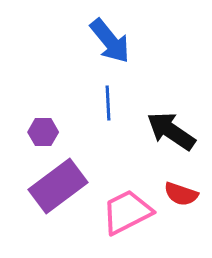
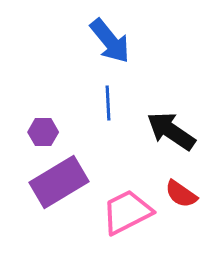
purple rectangle: moved 1 px right, 4 px up; rotated 6 degrees clockwise
red semicircle: rotated 16 degrees clockwise
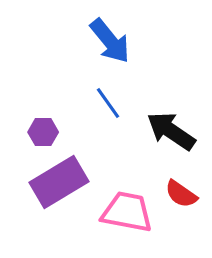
blue line: rotated 32 degrees counterclockwise
pink trapezoid: rotated 38 degrees clockwise
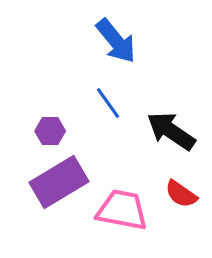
blue arrow: moved 6 px right
purple hexagon: moved 7 px right, 1 px up
pink trapezoid: moved 5 px left, 2 px up
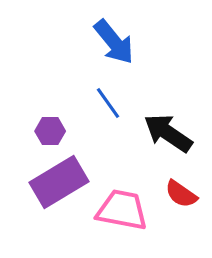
blue arrow: moved 2 px left, 1 px down
black arrow: moved 3 px left, 2 px down
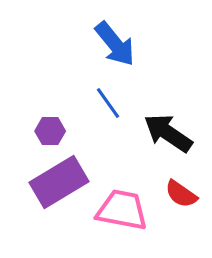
blue arrow: moved 1 px right, 2 px down
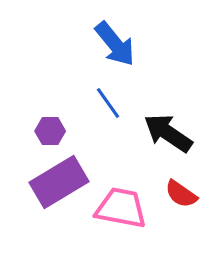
pink trapezoid: moved 1 px left, 2 px up
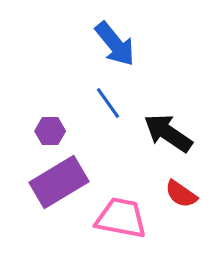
pink trapezoid: moved 10 px down
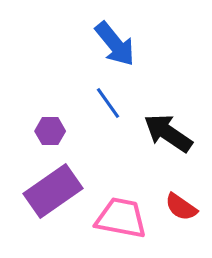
purple rectangle: moved 6 px left, 9 px down; rotated 4 degrees counterclockwise
red semicircle: moved 13 px down
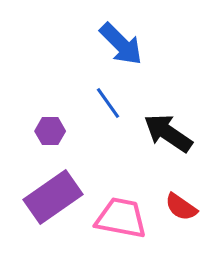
blue arrow: moved 6 px right; rotated 6 degrees counterclockwise
purple rectangle: moved 6 px down
